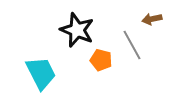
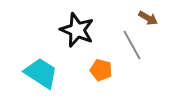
brown arrow: moved 4 px left, 1 px up; rotated 138 degrees counterclockwise
orange pentagon: moved 10 px down
cyan trapezoid: rotated 30 degrees counterclockwise
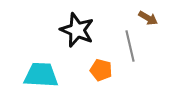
gray line: moved 2 px left, 1 px down; rotated 16 degrees clockwise
cyan trapezoid: moved 2 px down; rotated 30 degrees counterclockwise
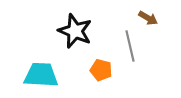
black star: moved 2 px left, 1 px down
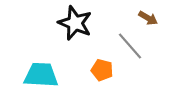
black star: moved 8 px up
gray line: rotated 28 degrees counterclockwise
orange pentagon: moved 1 px right
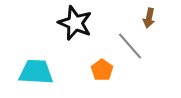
brown arrow: moved 1 px right; rotated 72 degrees clockwise
orange pentagon: rotated 20 degrees clockwise
cyan trapezoid: moved 5 px left, 3 px up
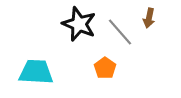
black star: moved 4 px right, 1 px down
gray line: moved 10 px left, 14 px up
orange pentagon: moved 3 px right, 2 px up
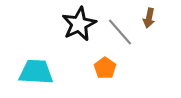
black star: rotated 24 degrees clockwise
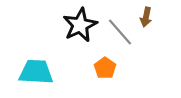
brown arrow: moved 3 px left, 1 px up
black star: moved 1 px right, 1 px down
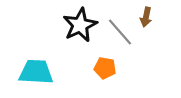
orange pentagon: rotated 25 degrees counterclockwise
